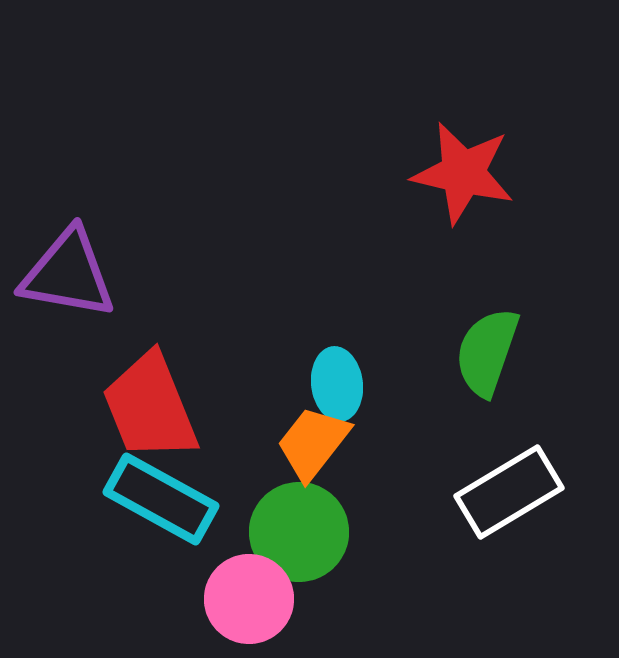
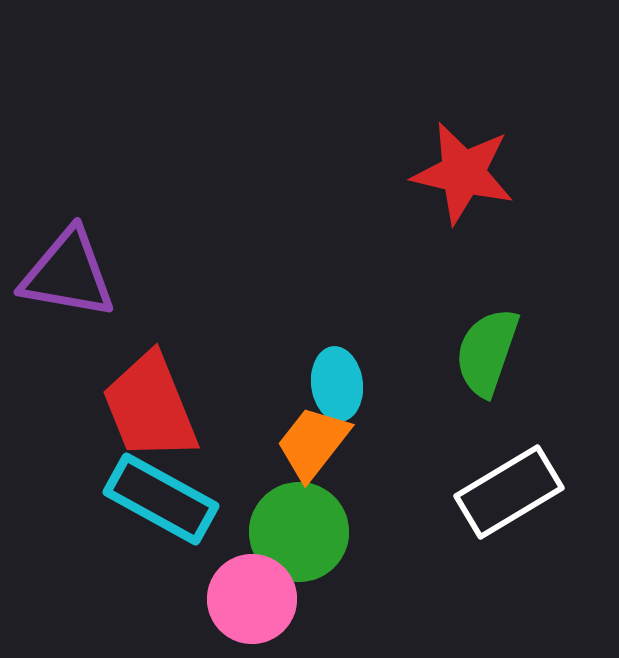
pink circle: moved 3 px right
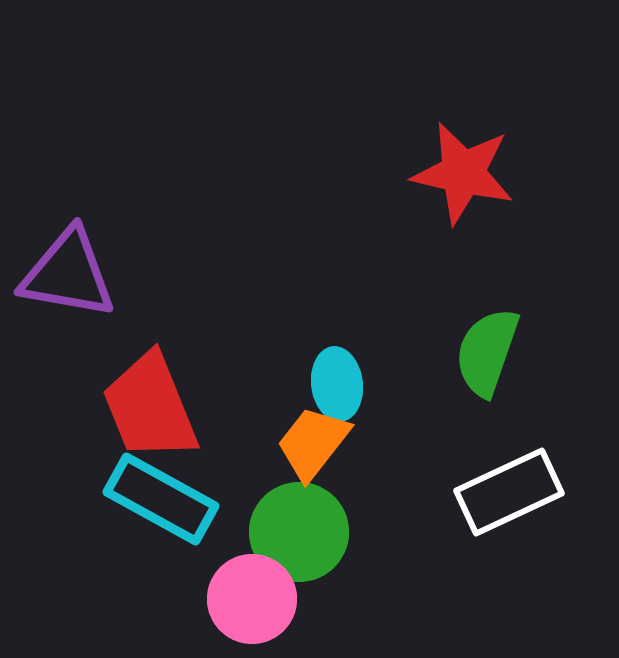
white rectangle: rotated 6 degrees clockwise
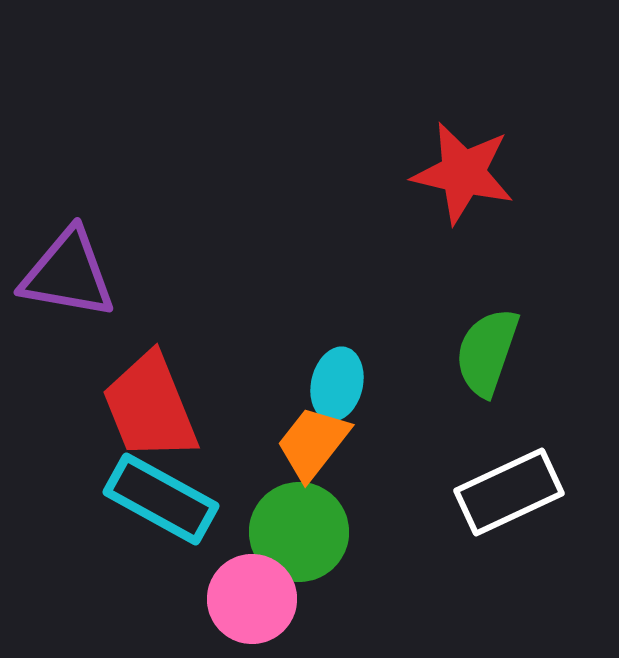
cyan ellipse: rotated 20 degrees clockwise
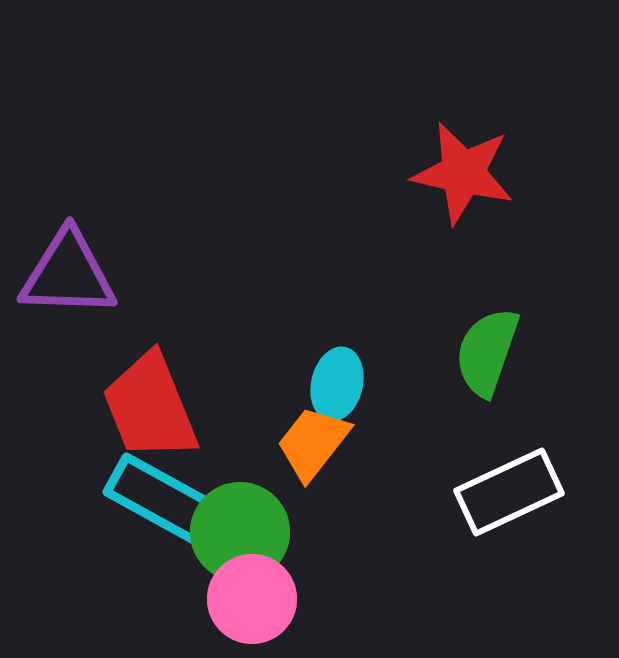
purple triangle: rotated 8 degrees counterclockwise
green circle: moved 59 px left
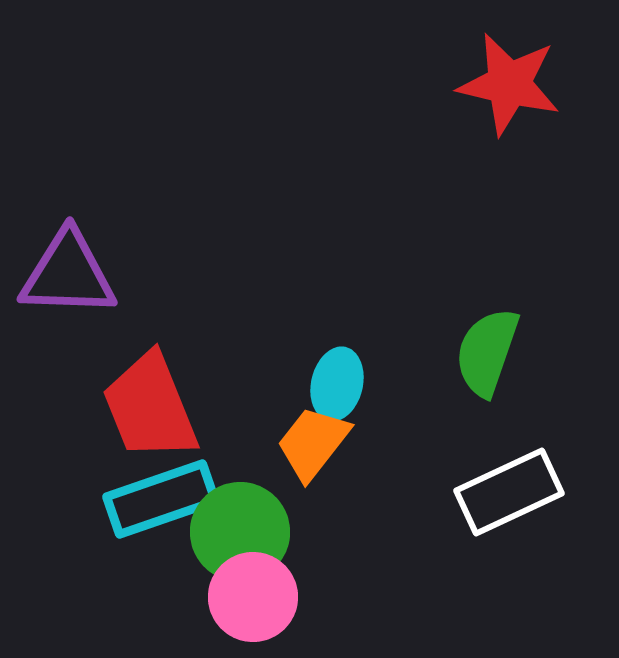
red star: moved 46 px right, 89 px up
cyan rectangle: rotated 48 degrees counterclockwise
pink circle: moved 1 px right, 2 px up
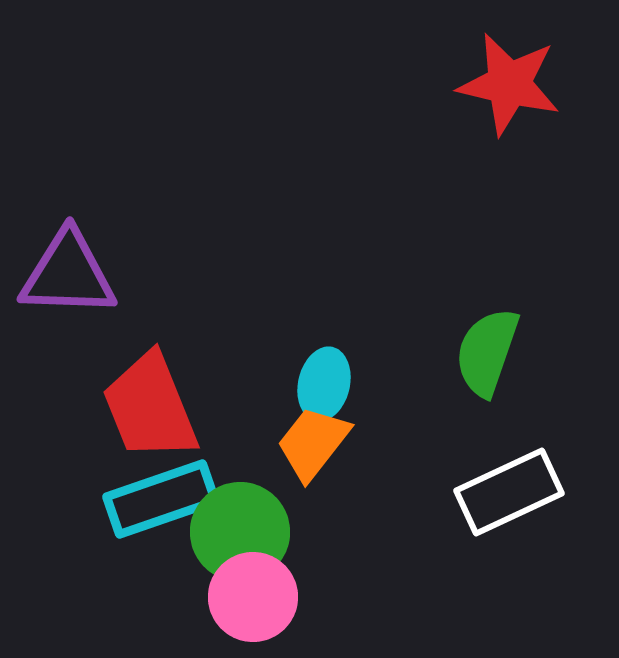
cyan ellipse: moved 13 px left
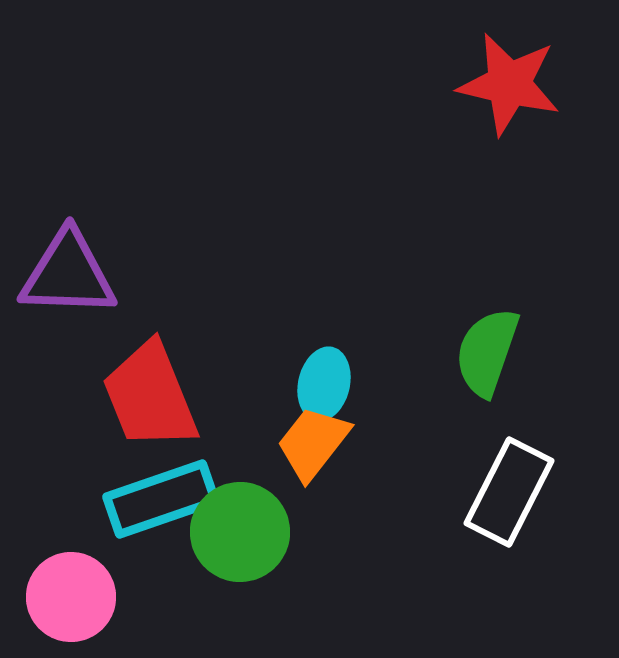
red trapezoid: moved 11 px up
white rectangle: rotated 38 degrees counterclockwise
pink circle: moved 182 px left
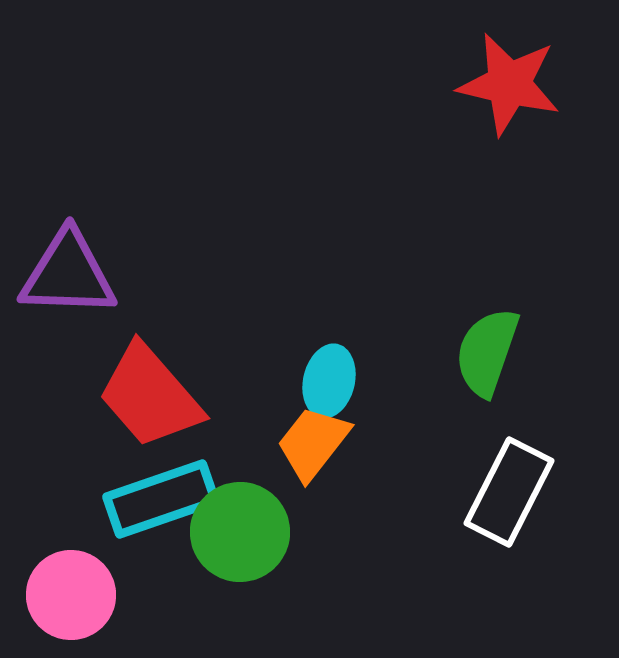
cyan ellipse: moved 5 px right, 3 px up
red trapezoid: rotated 19 degrees counterclockwise
pink circle: moved 2 px up
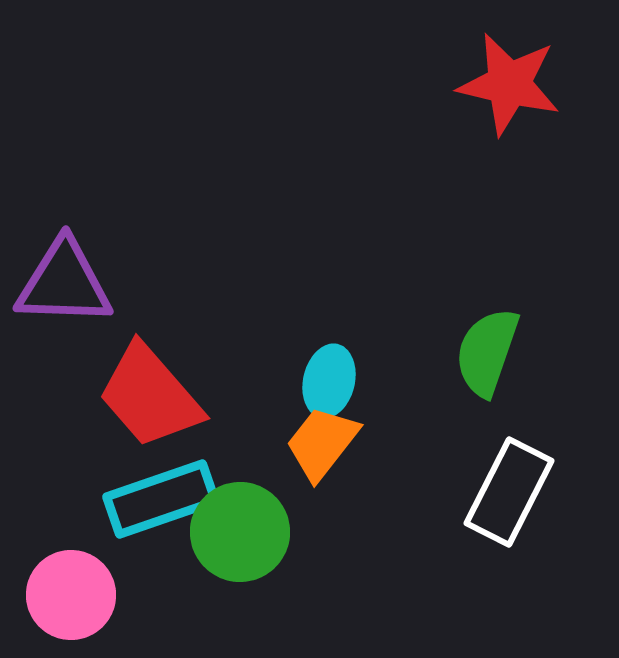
purple triangle: moved 4 px left, 9 px down
orange trapezoid: moved 9 px right
